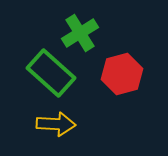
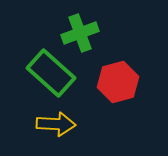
green cross: rotated 12 degrees clockwise
red hexagon: moved 4 px left, 8 px down
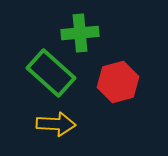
green cross: rotated 15 degrees clockwise
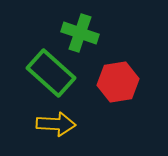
green cross: rotated 24 degrees clockwise
red hexagon: rotated 6 degrees clockwise
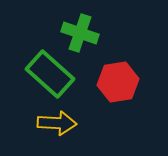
green rectangle: moved 1 px left, 1 px down
yellow arrow: moved 1 px right, 1 px up
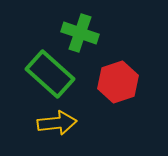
red hexagon: rotated 9 degrees counterclockwise
yellow arrow: rotated 9 degrees counterclockwise
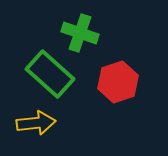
yellow arrow: moved 21 px left
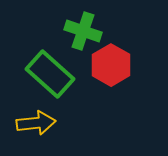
green cross: moved 3 px right, 2 px up
red hexagon: moved 7 px left, 17 px up; rotated 12 degrees counterclockwise
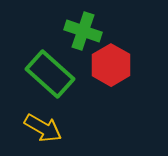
yellow arrow: moved 7 px right, 5 px down; rotated 36 degrees clockwise
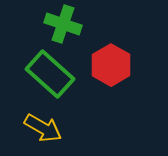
green cross: moved 20 px left, 7 px up
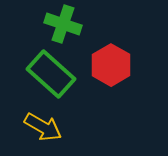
green rectangle: moved 1 px right
yellow arrow: moved 1 px up
